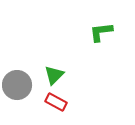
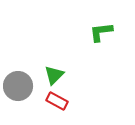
gray circle: moved 1 px right, 1 px down
red rectangle: moved 1 px right, 1 px up
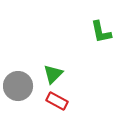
green L-shape: rotated 95 degrees counterclockwise
green triangle: moved 1 px left, 1 px up
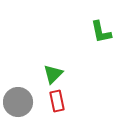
gray circle: moved 16 px down
red rectangle: rotated 50 degrees clockwise
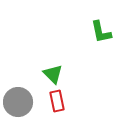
green triangle: rotated 30 degrees counterclockwise
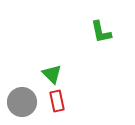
green triangle: moved 1 px left
gray circle: moved 4 px right
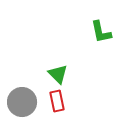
green triangle: moved 6 px right
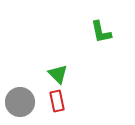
gray circle: moved 2 px left
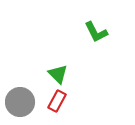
green L-shape: moved 5 px left; rotated 15 degrees counterclockwise
red rectangle: rotated 40 degrees clockwise
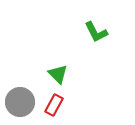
red rectangle: moved 3 px left, 4 px down
